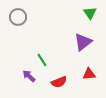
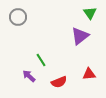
purple triangle: moved 3 px left, 6 px up
green line: moved 1 px left
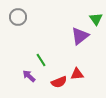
green triangle: moved 6 px right, 6 px down
red triangle: moved 12 px left
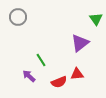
purple triangle: moved 7 px down
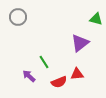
green triangle: rotated 40 degrees counterclockwise
green line: moved 3 px right, 2 px down
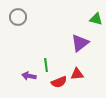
green line: moved 2 px right, 3 px down; rotated 24 degrees clockwise
purple arrow: rotated 32 degrees counterclockwise
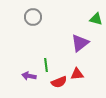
gray circle: moved 15 px right
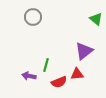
green triangle: rotated 24 degrees clockwise
purple triangle: moved 4 px right, 8 px down
green line: rotated 24 degrees clockwise
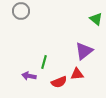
gray circle: moved 12 px left, 6 px up
green line: moved 2 px left, 3 px up
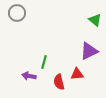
gray circle: moved 4 px left, 2 px down
green triangle: moved 1 px left, 1 px down
purple triangle: moved 5 px right; rotated 12 degrees clockwise
red semicircle: rotated 98 degrees clockwise
